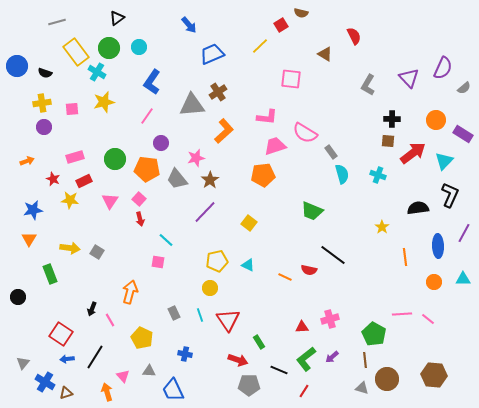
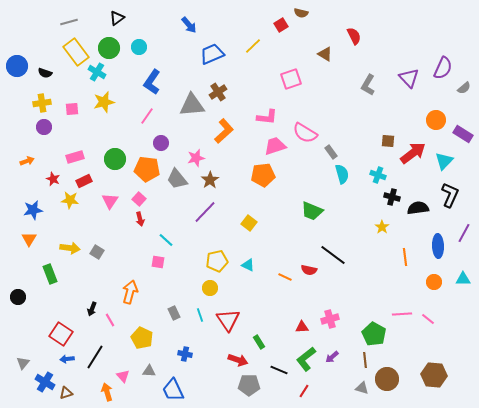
gray line at (57, 22): moved 12 px right
yellow line at (260, 46): moved 7 px left
pink square at (291, 79): rotated 25 degrees counterclockwise
black cross at (392, 119): moved 78 px down; rotated 14 degrees clockwise
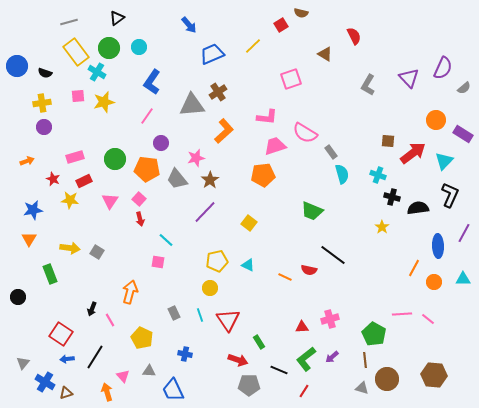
pink square at (72, 109): moved 6 px right, 13 px up
orange line at (405, 257): moved 9 px right, 11 px down; rotated 36 degrees clockwise
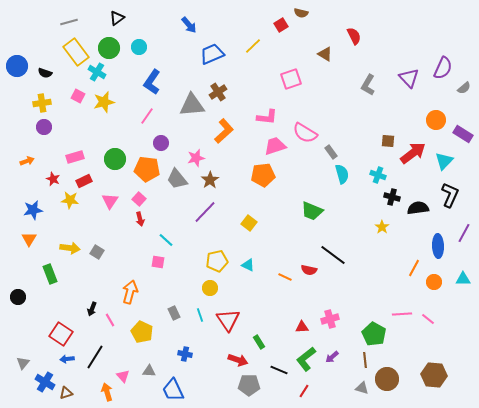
pink square at (78, 96): rotated 32 degrees clockwise
yellow pentagon at (142, 338): moved 6 px up
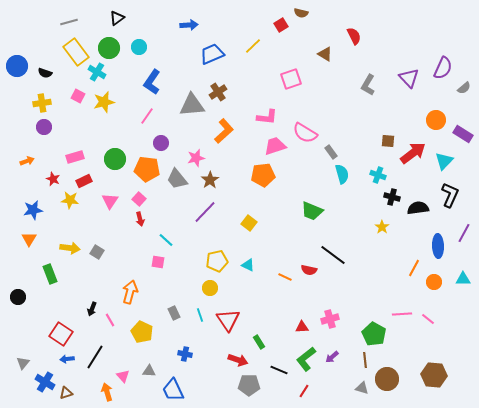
blue arrow at (189, 25): rotated 54 degrees counterclockwise
